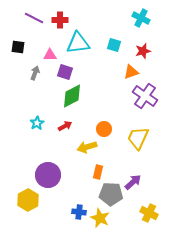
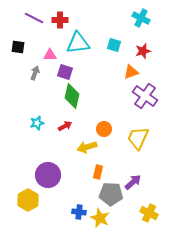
green diamond: rotated 50 degrees counterclockwise
cyan star: rotated 16 degrees clockwise
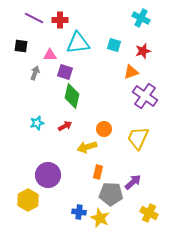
black square: moved 3 px right, 1 px up
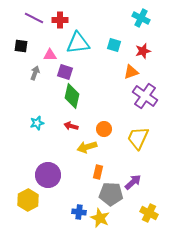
red arrow: moved 6 px right; rotated 136 degrees counterclockwise
